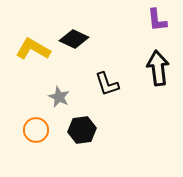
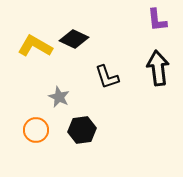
yellow L-shape: moved 2 px right, 3 px up
black L-shape: moved 7 px up
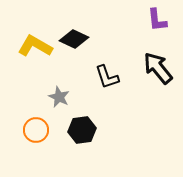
black arrow: rotated 32 degrees counterclockwise
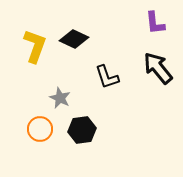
purple L-shape: moved 2 px left, 3 px down
yellow L-shape: rotated 80 degrees clockwise
gray star: moved 1 px right, 1 px down
orange circle: moved 4 px right, 1 px up
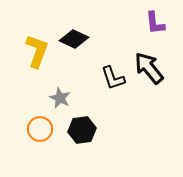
yellow L-shape: moved 2 px right, 5 px down
black arrow: moved 9 px left
black L-shape: moved 6 px right, 1 px down
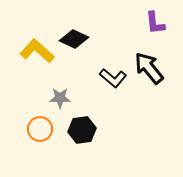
yellow L-shape: rotated 68 degrees counterclockwise
black L-shape: rotated 32 degrees counterclockwise
gray star: rotated 25 degrees counterclockwise
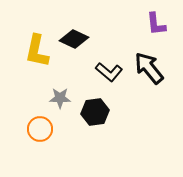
purple L-shape: moved 1 px right, 1 px down
yellow L-shape: rotated 120 degrees counterclockwise
black L-shape: moved 4 px left, 6 px up
black hexagon: moved 13 px right, 18 px up
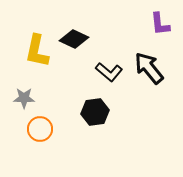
purple L-shape: moved 4 px right
gray star: moved 36 px left
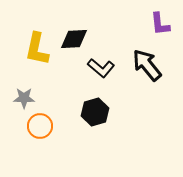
black diamond: rotated 28 degrees counterclockwise
yellow L-shape: moved 2 px up
black arrow: moved 2 px left, 3 px up
black L-shape: moved 8 px left, 4 px up
black hexagon: rotated 8 degrees counterclockwise
orange circle: moved 3 px up
